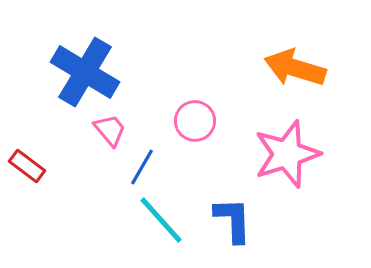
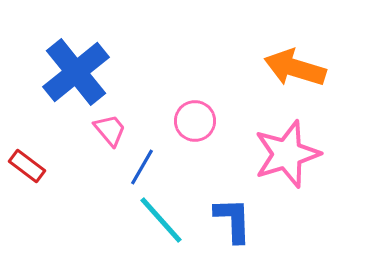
blue cross: moved 9 px left; rotated 20 degrees clockwise
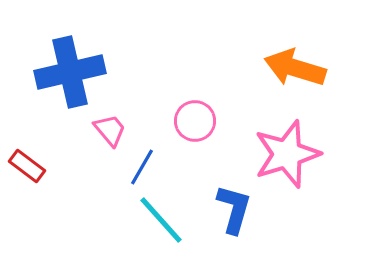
blue cross: moved 6 px left; rotated 26 degrees clockwise
blue L-shape: moved 1 px right, 11 px up; rotated 18 degrees clockwise
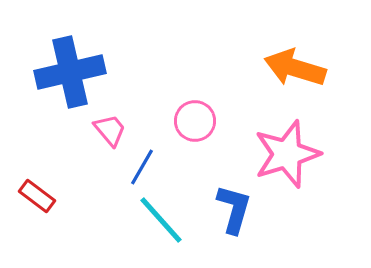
red rectangle: moved 10 px right, 30 px down
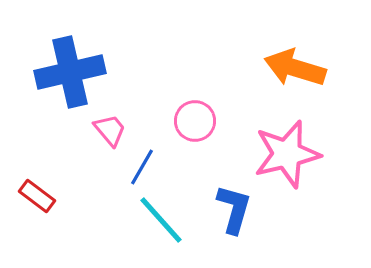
pink star: rotated 4 degrees clockwise
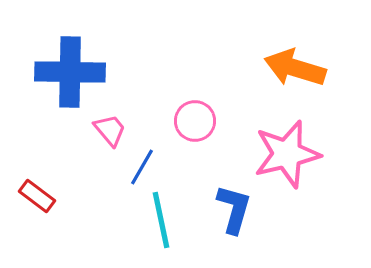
blue cross: rotated 14 degrees clockwise
cyan line: rotated 30 degrees clockwise
